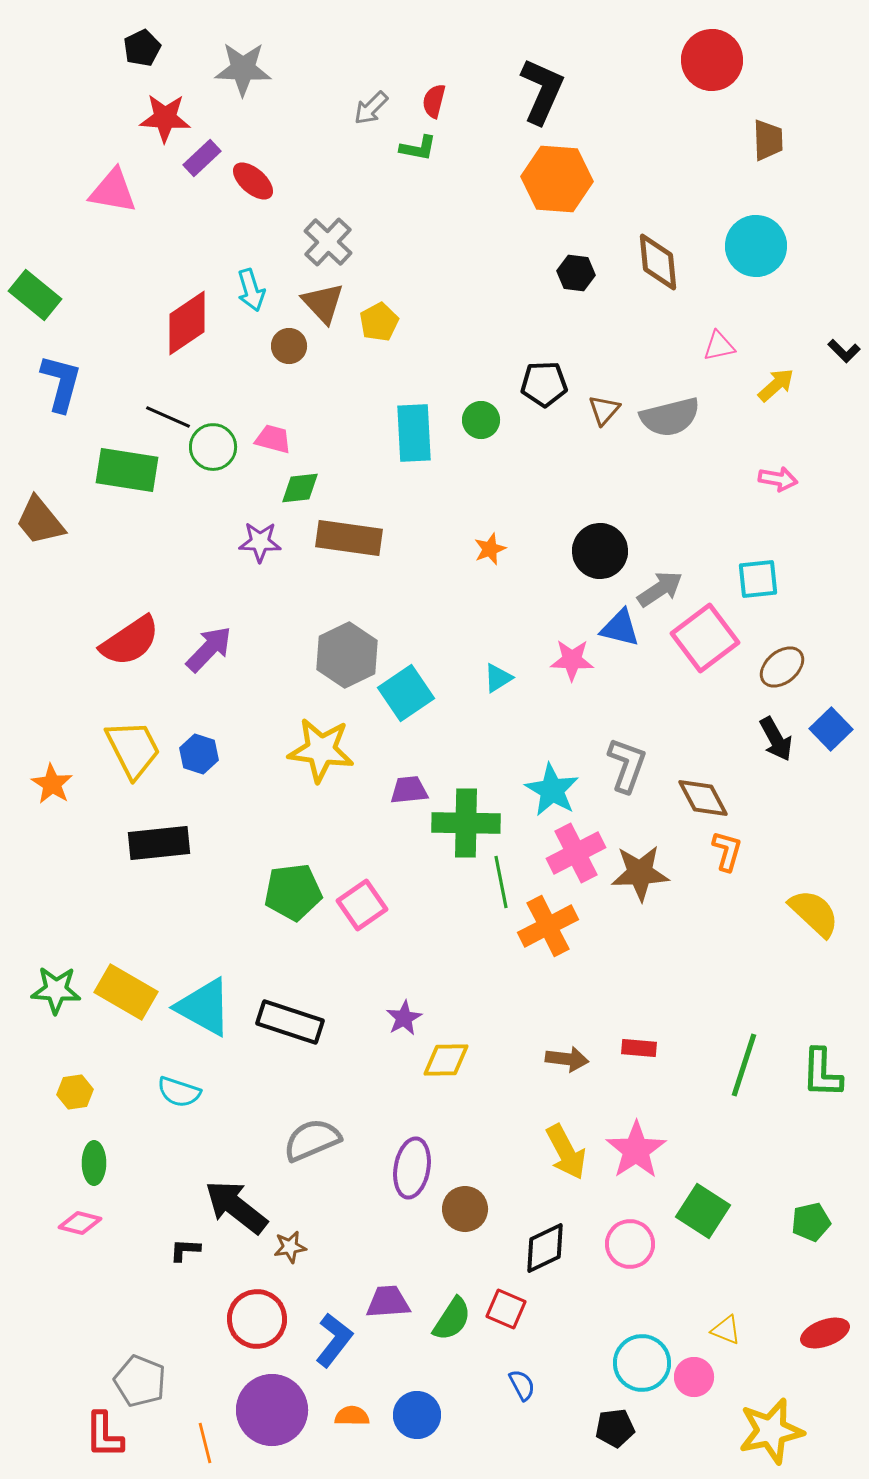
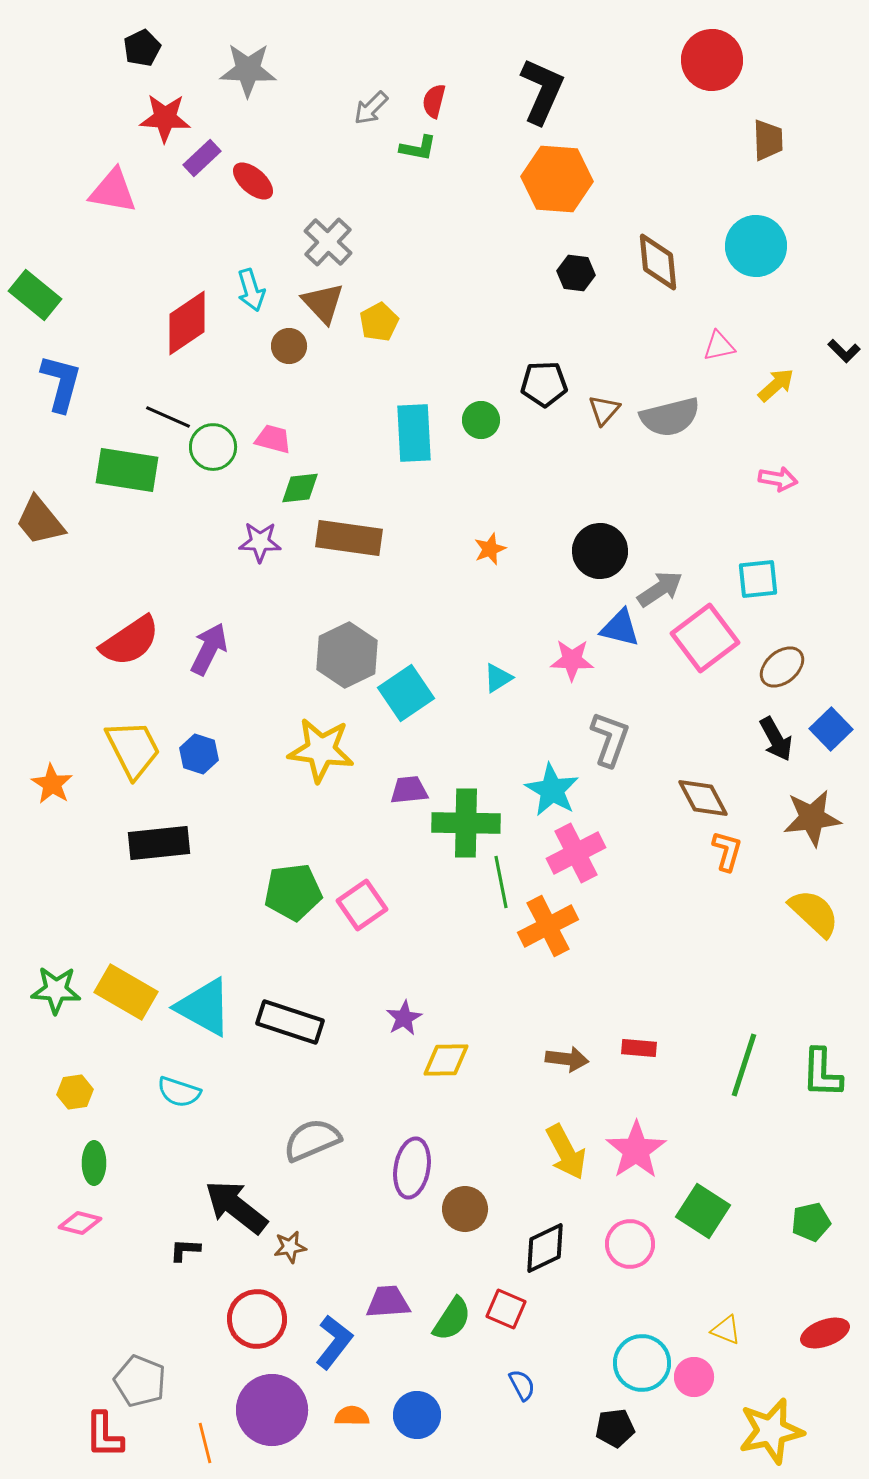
gray star at (243, 69): moved 5 px right, 1 px down
purple arrow at (209, 649): rotated 18 degrees counterclockwise
gray L-shape at (627, 765): moved 17 px left, 26 px up
brown star at (640, 873): moved 172 px right, 55 px up; rotated 4 degrees counterclockwise
blue L-shape at (334, 1340): moved 2 px down
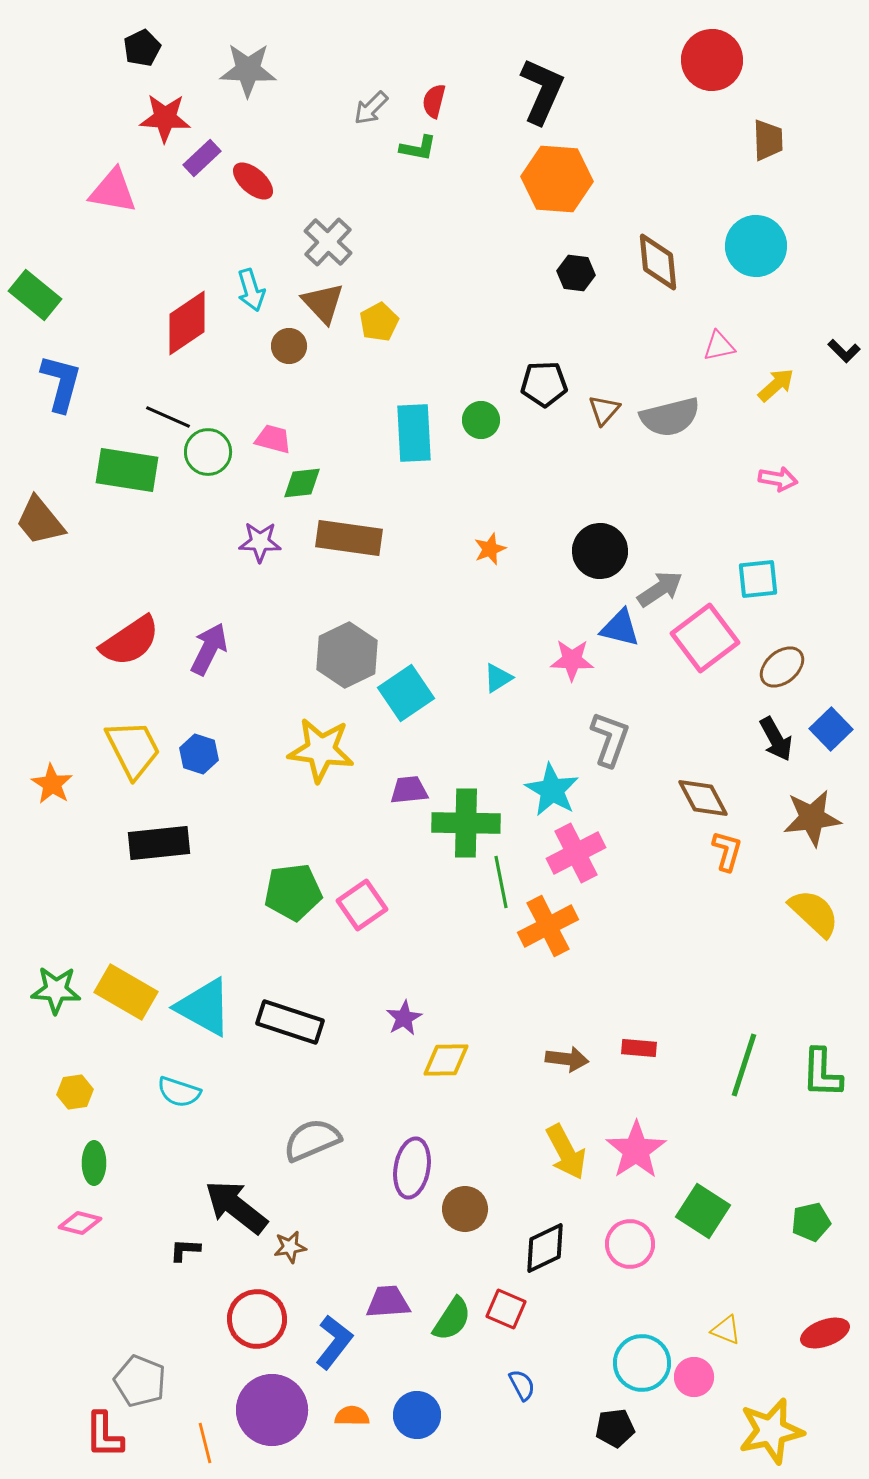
green circle at (213, 447): moved 5 px left, 5 px down
green diamond at (300, 488): moved 2 px right, 5 px up
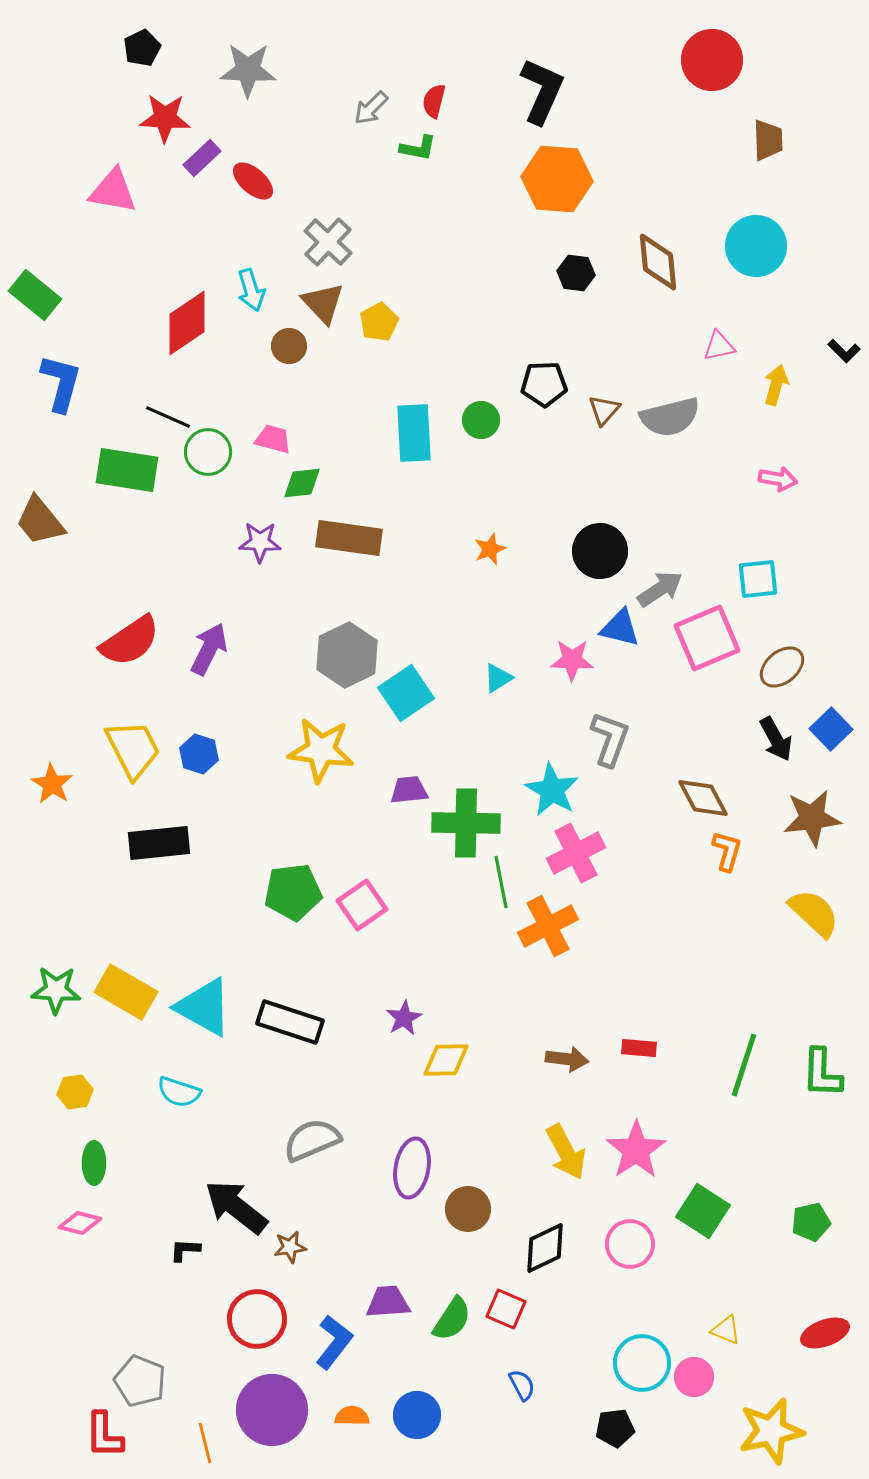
yellow arrow at (776, 385): rotated 33 degrees counterclockwise
pink square at (705, 638): moved 2 px right; rotated 14 degrees clockwise
brown circle at (465, 1209): moved 3 px right
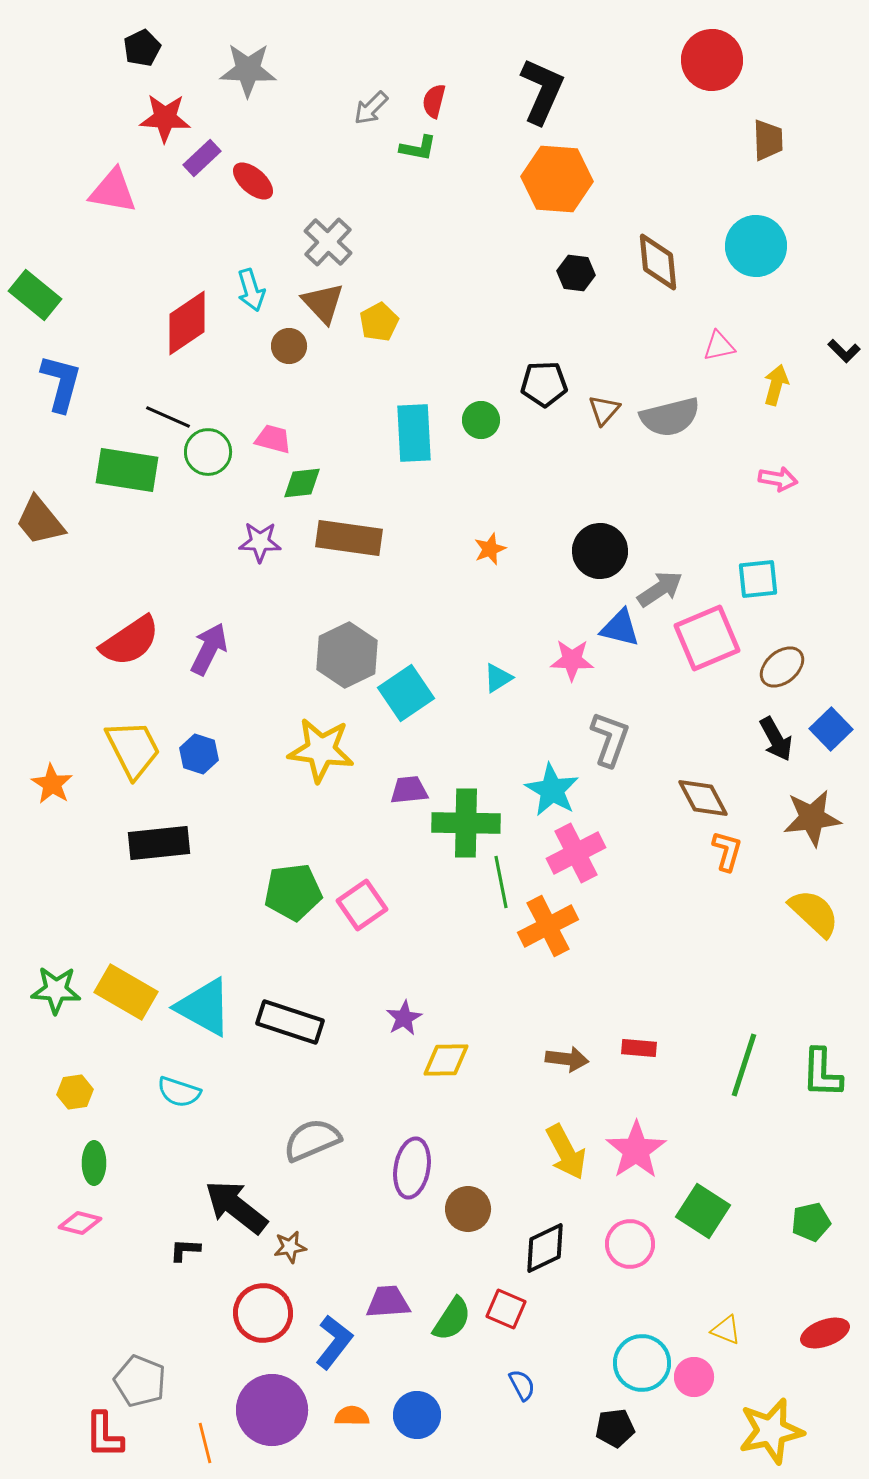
red circle at (257, 1319): moved 6 px right, 6 px up
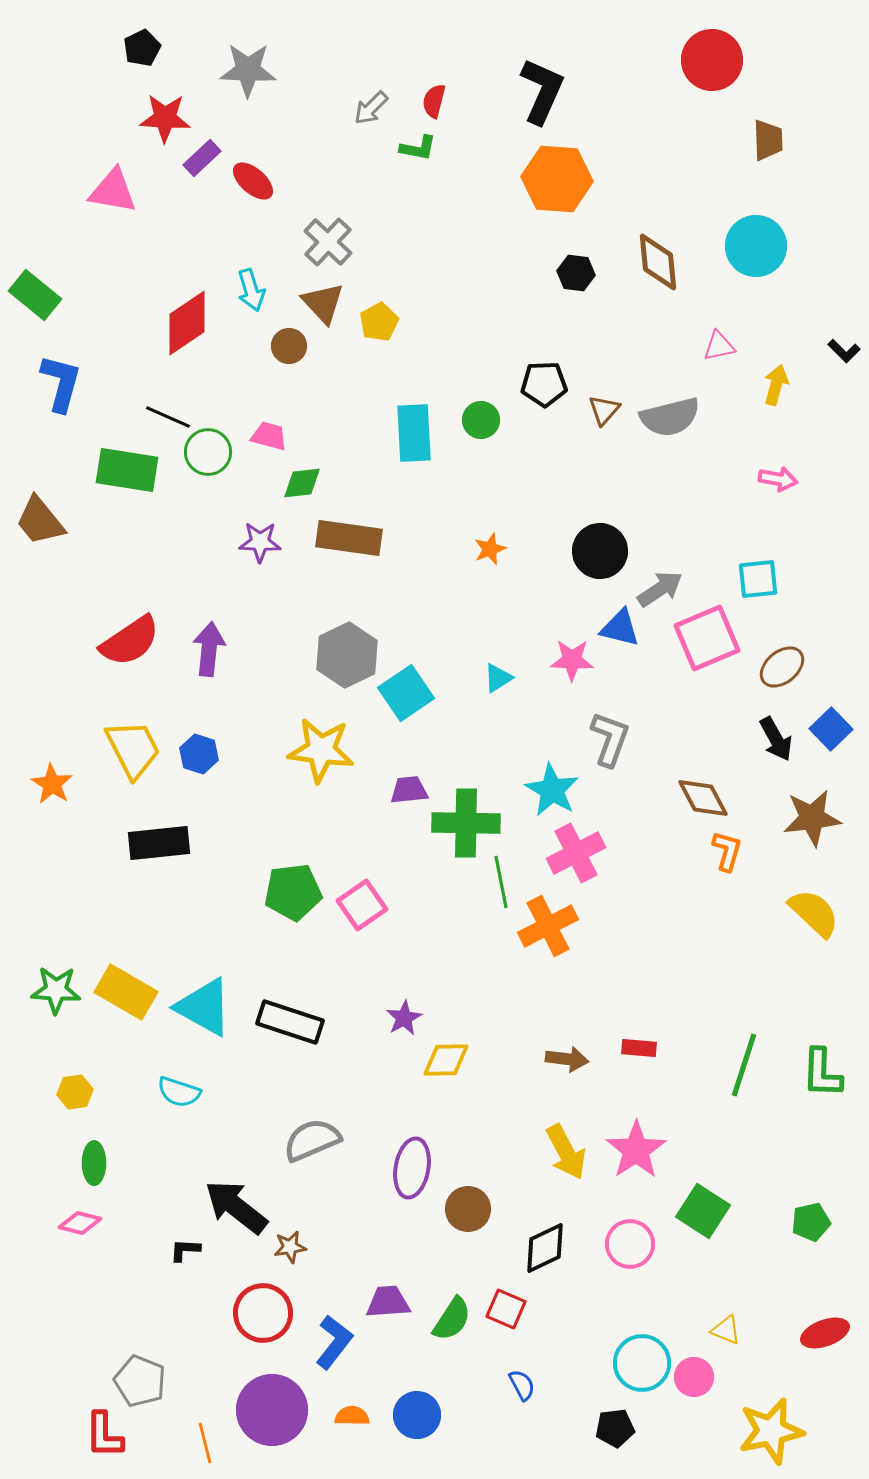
pink trapezoid at (273, 439): moved 4 px left, 3 px up
purple arrow at (209, 649): rotated 20 degrees counterclockwise
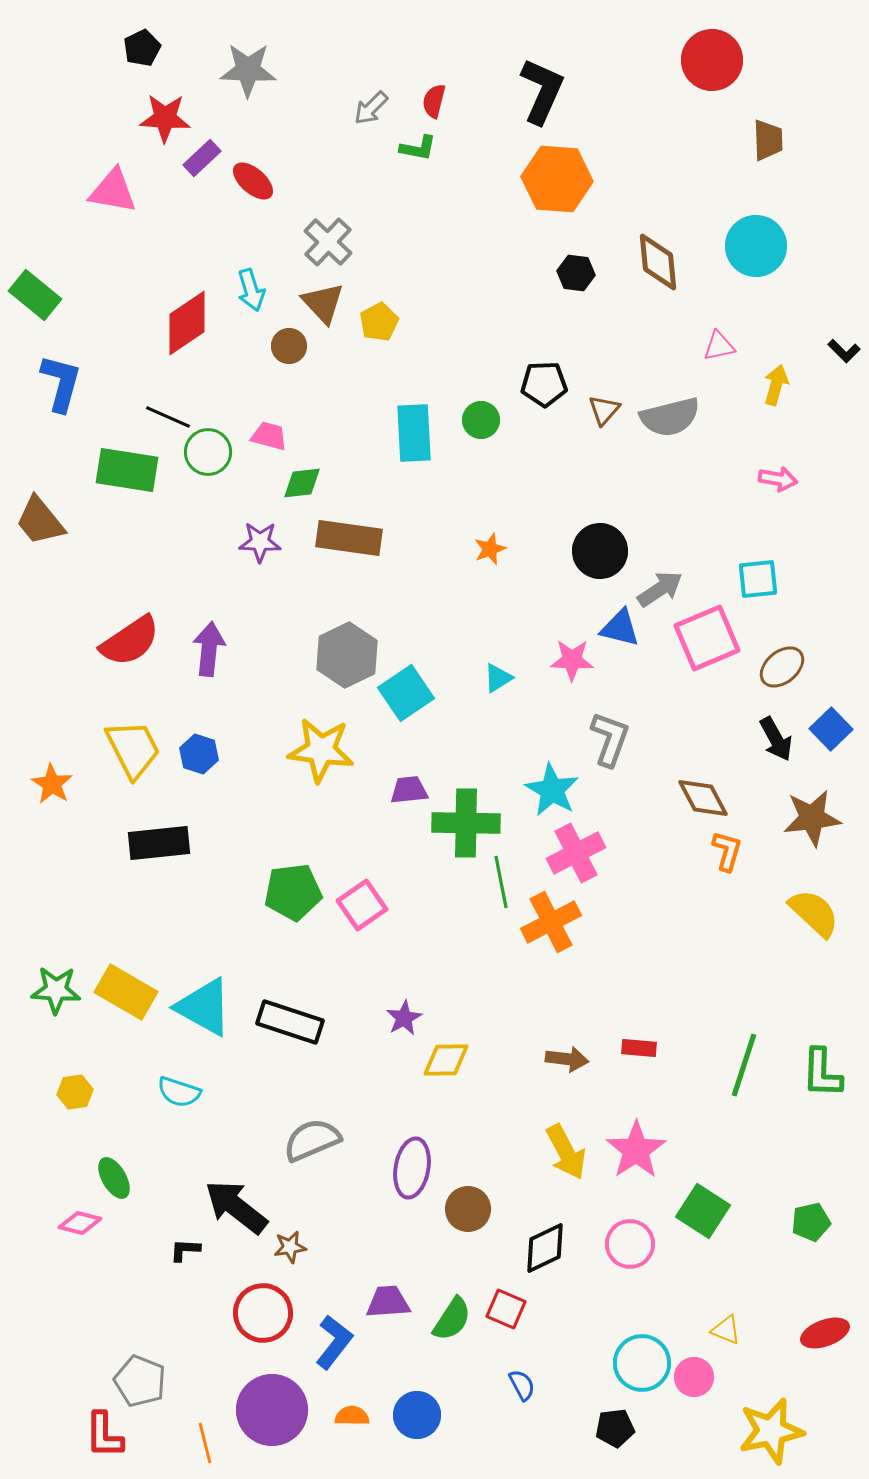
orange cross at (548, 926): moved 3 px right, 4 px up
green ellipse at (94, 1163): moved 20 px right, 15 px down; rotated 30 degrees counterclockwise
